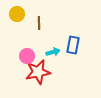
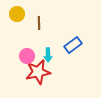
blue rectangle: rotated 42 degrees clockwise
cyan arrow: moved 5 px left, 3 px down; rotated 104 degrees clockwise
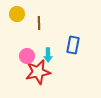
blue rectangle: rotated 42 degrees counterclockwise
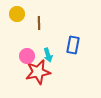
cyan arrow: rotated 16 degrees counterclockwise
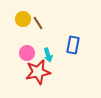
yellow circle: moved 6 px right, 5 px down
brown line: moved 1 px left; rotated 32 degrees counterclockwise
pink circle: moved 3 px up
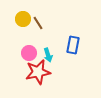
pink circle: moved 2 px right
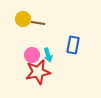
brown line: rotated 48 degrees counterclockwise
pink circle: moved 3 px right, 2 px down
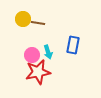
cyan arrow: moved 3 px up
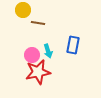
yellow circle: moved 9 px up
cyan arrow: moved 1 px up
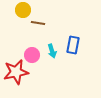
cyan arrow: moved 4 px right
red star: moved 22 px left
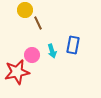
yellow circle: moved 2 px right
brown line: rotated 56 degrees clockwise
red star: moved 1 px right
